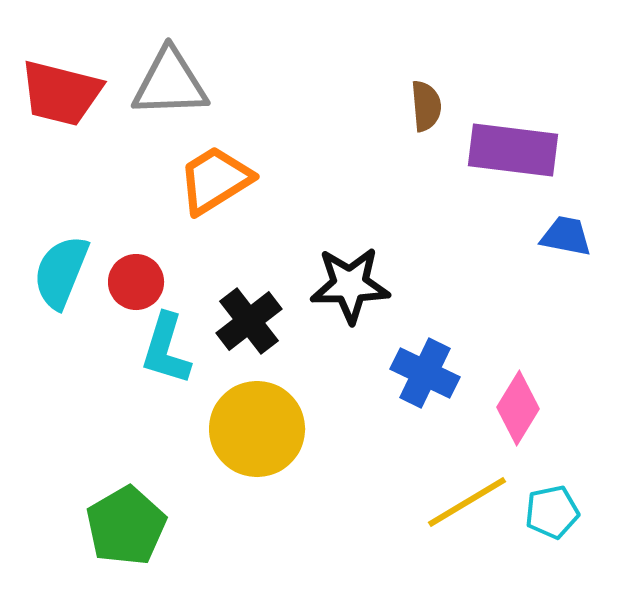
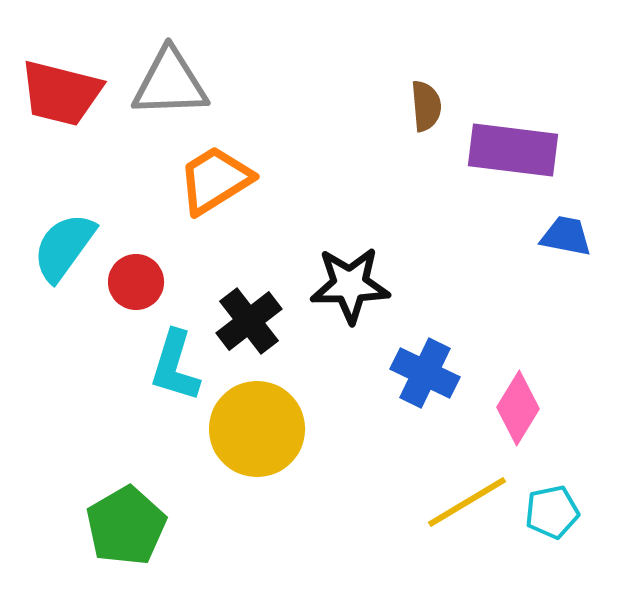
cyan semicircle: moved 3 px right, 25 px up; rotated 14 degrees clockwise
cyan L-shape: moved 9 px right, 17 px down
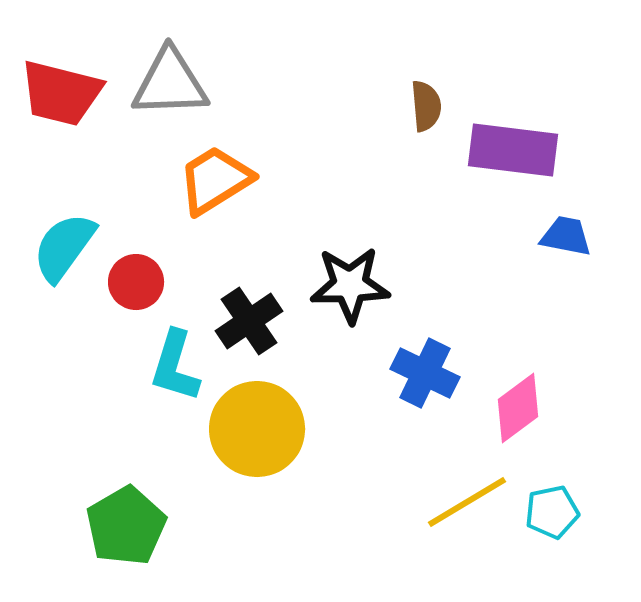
black cross: rotated 4 degrees clockwise
pink diamond: rotated 22 degrees clockwise
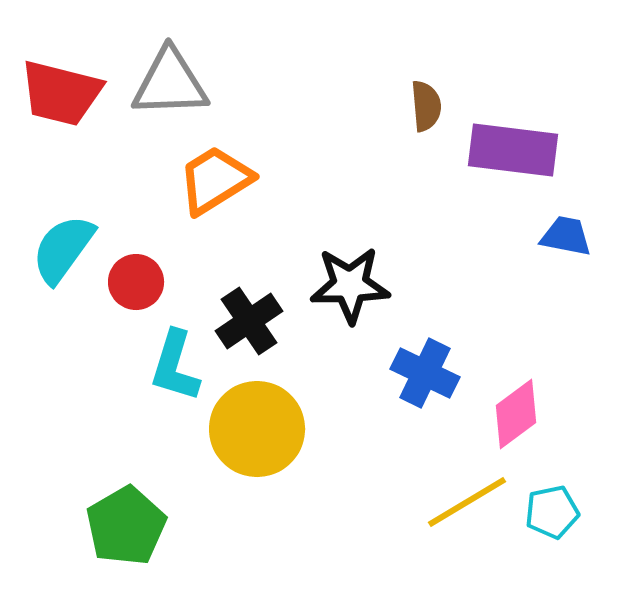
cyan semicircle: moved 1 px left, 2 px down
pink diamond: moved 2 px left, 6 px down
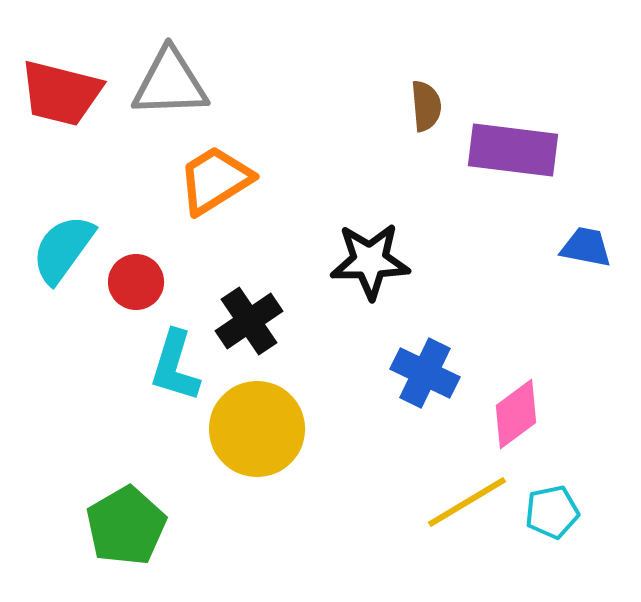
blue trapezoid: moved 20 px right, 11 px down
black star: moved 20 px right, 24 px up
